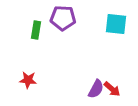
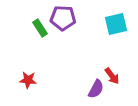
cyan square: rotated 20 degrees counterclockwise
green rectangle: moved 4 px right, 2 px up; rotated 42 degrees counterclockwise
red arrow: moved 13 px up; rotated 12 degrees clockwise
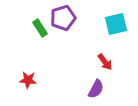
purple pentagon: rotated 20 degrees counterclockwise
red arrow: moved 7 px left, 14 px up
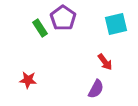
purple pentagon: rotated 20 degrees counterclockwise
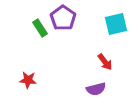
purple semicircle: rotated 48 degrees clockwise
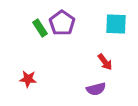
purple pentagon: moved 1 px left, 5 px down
cyan square: rotated 15 degrees clockwise
red star: moved 1 px up
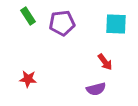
purple pentagon: rotated 30 degrees clockwise
green rectangle: moved 12 px left, 12 px up
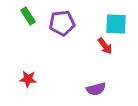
red arrow: moved 16 px up
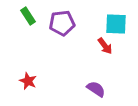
red star: moved 2 px down; rotated 18 degrees clockwise
purple semicircle: rotated 132 degrees counterclockwise
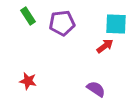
red arrow: rotated 90 degrees counterclockwise
red star: rotated 12 degrees counterclockwise
